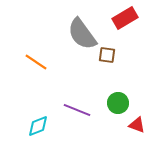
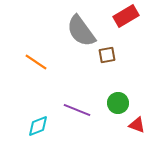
red rectangle: moved 1 px right, 2 px up
gray semicircle: moved 1 px left, 3 px up
brown square: rotated 18 degrees counterclockwise
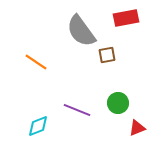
red rectangle: moved 2 px down; rotated 20 degrees clockwise
red triangle: moved 3 px down; rotated 42 degrees counterclockwise
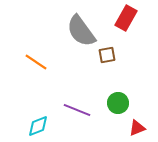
red rectangle: rotated 50 degrees counterclockwise
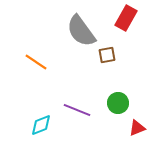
cyan diamond: moved 3 px right, 1 px up
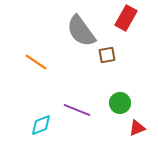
green circle: moved 2 px right
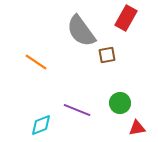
red triangle: rotated 12 degrees clockwise
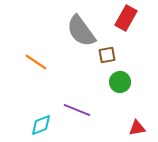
green circle: moved 21 px up
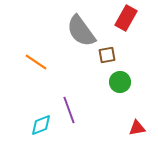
purple line: moved 8 px left; rotated 48 degrees clockwise
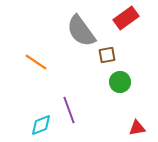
red rectangle: rotated 25 degrees clockwise
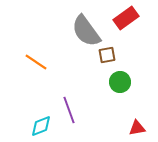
gray semicircle: moved 5 px right
cyan diamond: moved 1 px down
